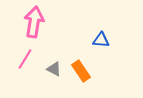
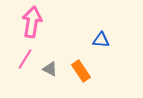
pink arrow: moved 2 px left
gray triangle: moved 4 px left
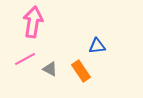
pink arrow: moved 1 px right
blue triangle: moved 4 px left, 6 px down; rotated 12 degrees counterclockwise
pink line: rotated 30 degrees clockwise
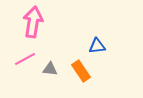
gray triangle: rotated 21 degrees counterclockwise
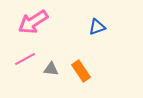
pink arrow: rotated 132 degrees counterclockwise
blue triangle: moved 19 px up; rotated 12 degrees counterclockwise
gray triangle: moved 1 px right
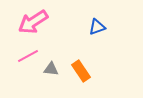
pink line: moved 3 px right, 3 px up
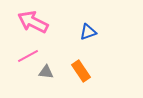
pink arrow: rotated 60 degrees clockwise
blue triangle: moved 9 px left, 5 px down
gray triangle: moved 5 px left, 3 px down
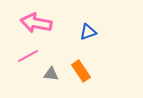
pink arrow: moved 3 px right, 1 px down; rotated 16 degrees counterclockwise
gray triangle: moved 5 px right, 2 px down
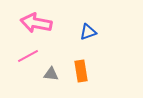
orange rectangle: rotated 25 degrees clockwise
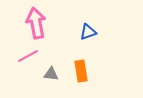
pink arrow: rotated 68 degrees clockwise
